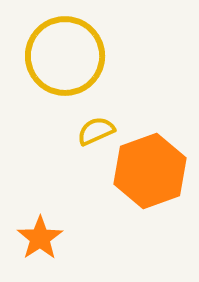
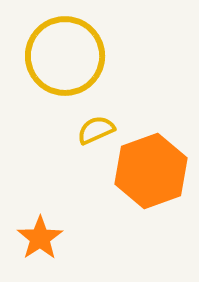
yellow semicircle: moved 1 px up
orange hexagon: moved 1 px right
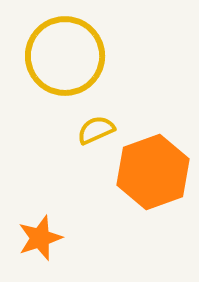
orange hexagon: moved 2 px right, 1 px down
orange star: rotated 15 degrees clockwise
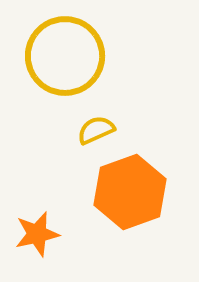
orange hexagon: moved 23 px left, 20 px down
orange star: moved 3 px left, 4 px up; rotated 6 degrees clockwise
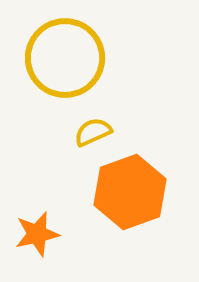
yellow circle: moved 2 px down
yellow semicircle: moved 3 px left, 2 px down
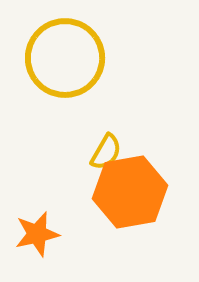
yellow semicircle: moved 13 px right, 20 px down; rotated 144 degrees clockwise
orange hexagon: rotated 10 degrees clockwise
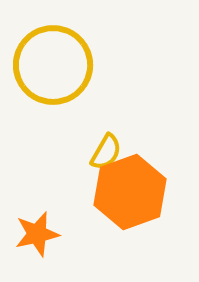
yellow circle: moved 12 px left, 7 px down
orange hexagon: rotated 10 degrees counterclockwise
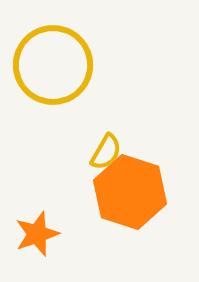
orange hexagon: rotated 22 degrees counterclockwise
orange star: rotated 6 degrees counterclockwise
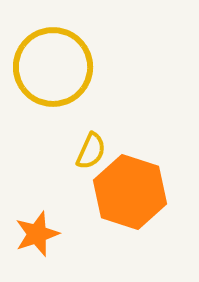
yellow circle: moved 2 px down
yellow semicircle: moved 15 px left, 1 px up; rotated 6 degrees counterclockwise
